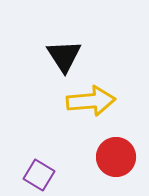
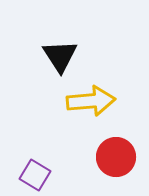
black triangle: moved 4 px left
purple square: moved 4 px left
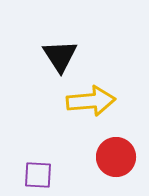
purple square: moved 3 px right; rotated 28 degrees counterclockwise
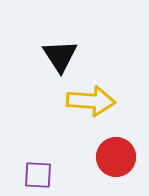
yellow arrow: rotated 9 degrees clockwise
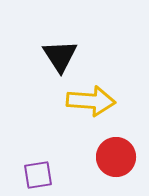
purple square: rotated 12 degrees counterclockwise
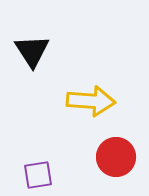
black triangle: moved 28 px left, 5 px up
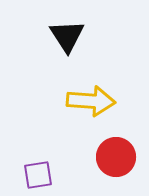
black triangle: moved 35 px right, 15 px up
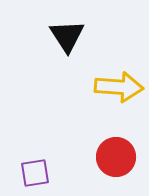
yellow arrow: moved 28 px right, 14 px up
purple square: moved 3 px left, 2 px up
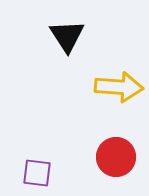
purple square: moved 2 px right; rotated 16 degrees clockwise
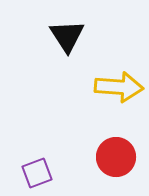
purple square: rotated 28 degrees counterclockwise
